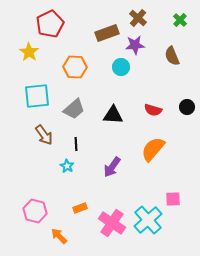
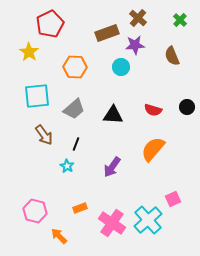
black line: rotated 24 degrees clockwise
pink square: rotated 21 degrees counterclockwise
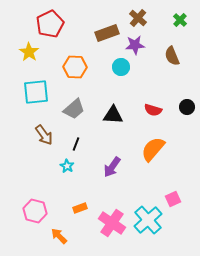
cyan square: moved 1 px left, 4 px up
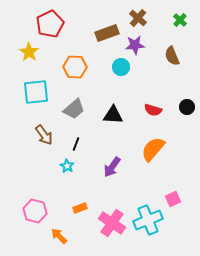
cyan cross: rotated 20 degrees clockwise
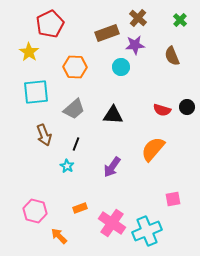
red semicircle: moved 9 px right
brown arrow: rotated 15 degrees clockwise
pink square: rotated 14 degrees clockwise
cyan cross: moved 1 px left, 11 px down
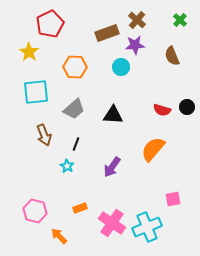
brown cross: moved 1 px left, 2 px down
cyan cross: moved 4 px up
